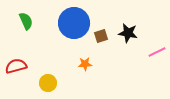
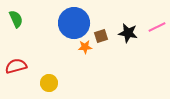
green semicircle: moved 10 px left, 2 px up
pink line: moved 25 px up
orange star: moved 17 px up
yellow circle: moved 1 px right
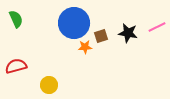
yellow circle: moved 2 px down
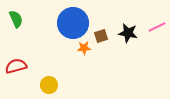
blue circle: moved 1 px left
orange star: moved 1 px left, 1 px down
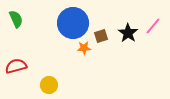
pink line: moved 4 px left, 1 px up; rotated 24 degrees counterclockwise
black star: rotated 24 degrees clockwise
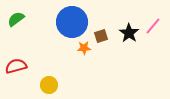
green semicircle: rotated 102 degrees counterclockwise
blue circle: moved 1 px left, 1 px up
black star: moved 1 px right
